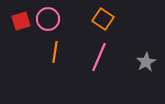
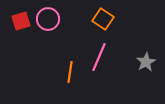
orange line: moved 15 px right, 20 px down
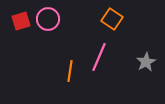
orange square: moved 9 px right
orange line: moved 1 px up
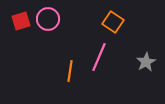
orange square: moved 1 px right, 3 px down
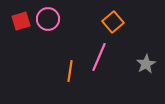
orange square: rotated 15 degrees clockwise
gray star: moved 2 px down
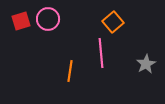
pink line: moved 2 px right, 4 px up; rotated 28 degrees counterclockwise
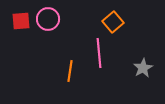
red square: rotated 12 degrees clockwise
pink line: moved 2 px left
gray star: moved 3 px left, 4 px down
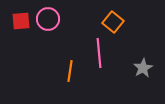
orange square: rotated 10 degrees counterclockwise
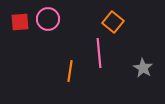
red square: moved 1 px left, 1 px down
gray star: rotated 12 degrees counterclockwise
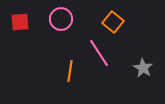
pink circle: moved 13 px right
pink line: rotated 28 degrees counterclockwise
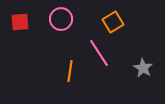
orange square: rotated 20 degrees clockwise
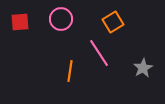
gray star: rotated 12 degrees clockwise
